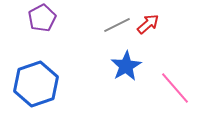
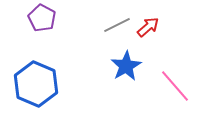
purple pentagon: rotated 16 degrees counterclockwise
red arrow: moved 3 px down
blue hexagon: rotated 18 degrees counterclockwise
pink line: moved 2 px up
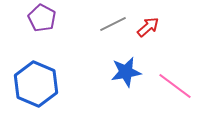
gray line: moved 4 px left, 1 px up
blue star: moved 6 px down; rotated 20 degrees clockwise
pink line: rotated 12 degrees counterclockwise
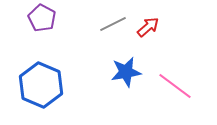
blue hexagon: moved 5 px right, 1 px down
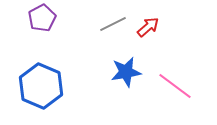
purple pentagon: rotated 16 degrees clockwise
blue hexagon: moved 1 px down
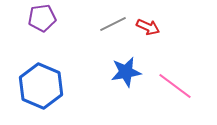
purple pentagon: rotated 20 degrees clockwise
red arrow: rotated 65 degrees clockwise
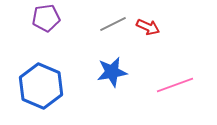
purple pentagon: moved 4 px right
blue star: moved 14 px left
pink line: moved 1 px up; rotated 57 degrees counterclockwise
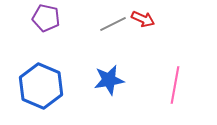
purple pentagon: rotated 20 degrees clockwise
red arrow: moved 5 px left, 8 px up
blue star: moved 3 px left, 8 px down
pink line: rotated 60 degrees counterclockwise
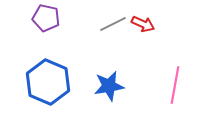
red arrow: moved 5 px down
blue star: moved 6 px down
blue hexagon: moved 7 px right, 4 px up
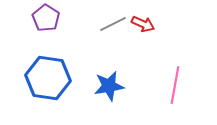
purple pentagon: rotated 20 degrees clockwise
blue hexagon: moved 4 px up; rotated 15 degrees counterclockwise
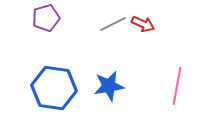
purple pentagon: rotated 24 degrees clockwise
blue hexagon: moved 6 px right, 10 px down
pink line: moved 2 px right, 1 px down
